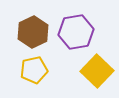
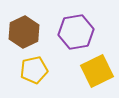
brown hexagon: moved 9 px left
yellow square: rotated 20 degrees clockwise
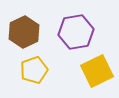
yellow pentagon: rotated 8 degrees counterclockwise
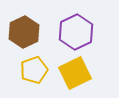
purple hexagon: rotated 16 degrees counterclockwise
yellow square: moved 22 px left, 2 px down
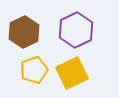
purple hexagon: moved 2 px up
yellow square: moved 3 px left
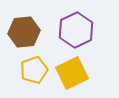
brown hexagon: rotated 20 degrees clockwise
